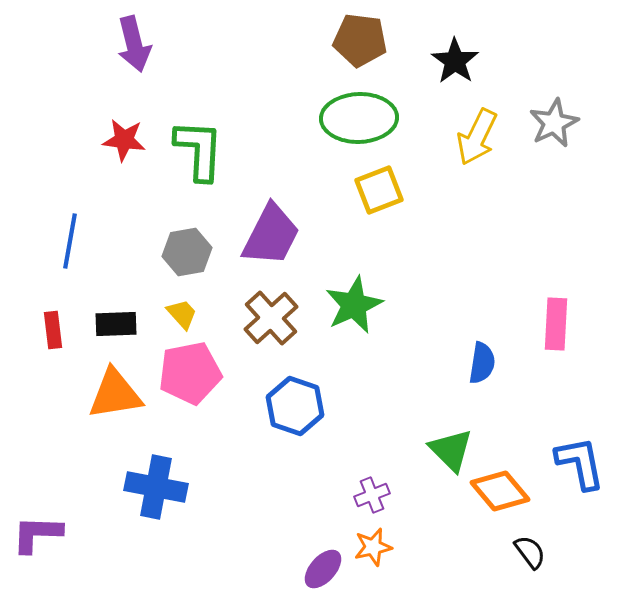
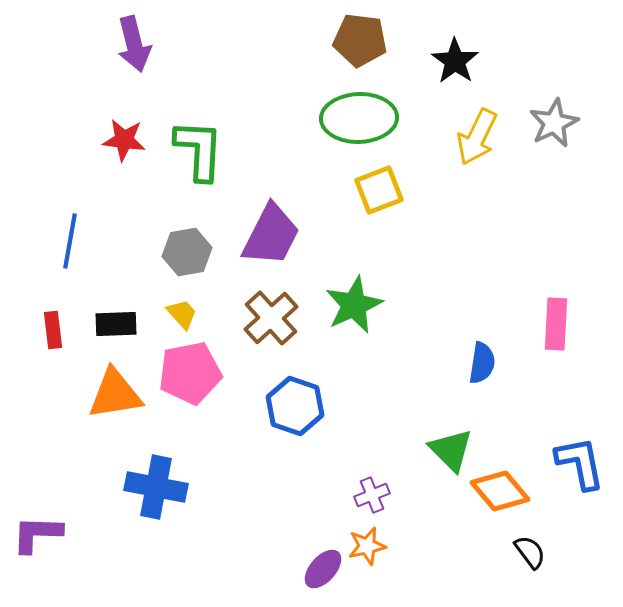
orange star: moved 6 px left, 1 px up
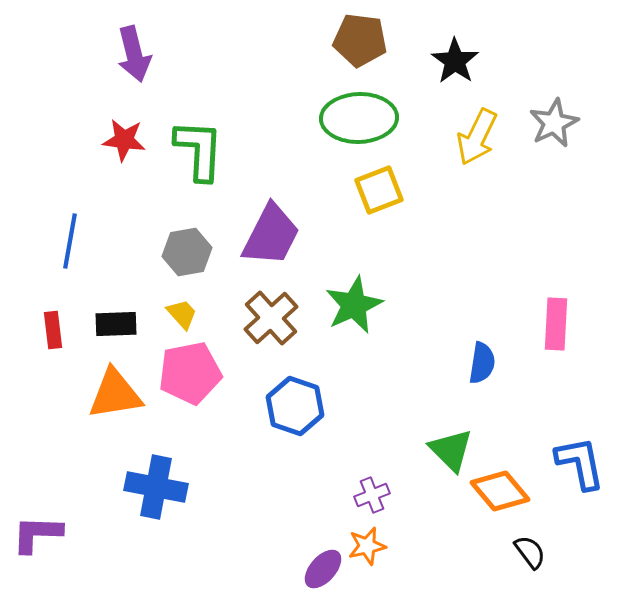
purple arrow: moved 10 px down
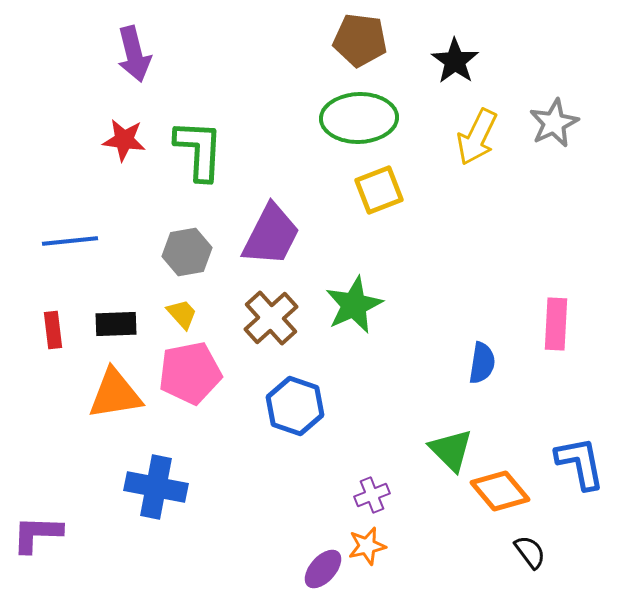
blue line: rotated 74 degrees clockwise
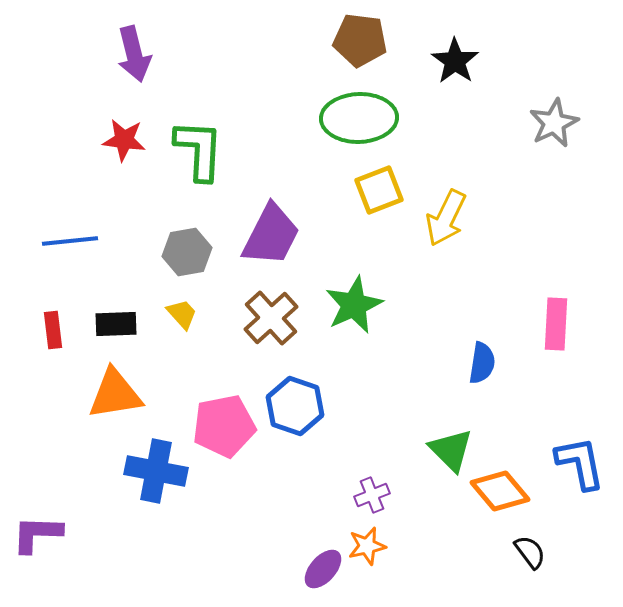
yellow arrow: moved 31 px left, 81 px down
pink pentagon: moved 34 px right, 53 px down
blue cross: moved 16 px up
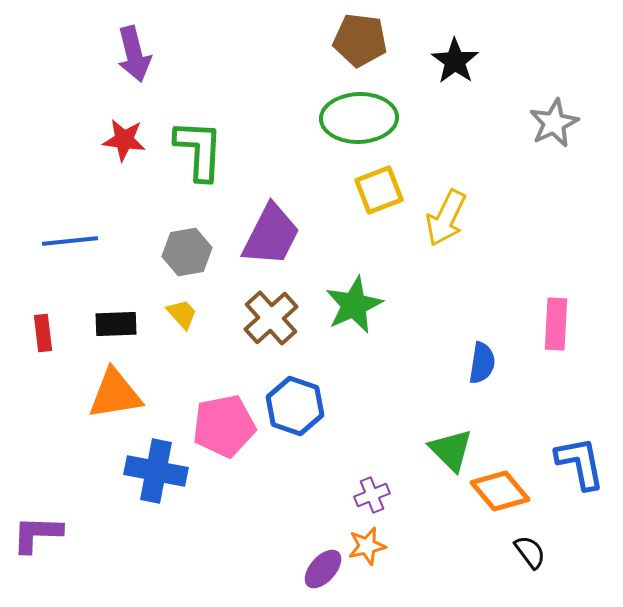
red rectangle: moved 10 px left, 3 px down
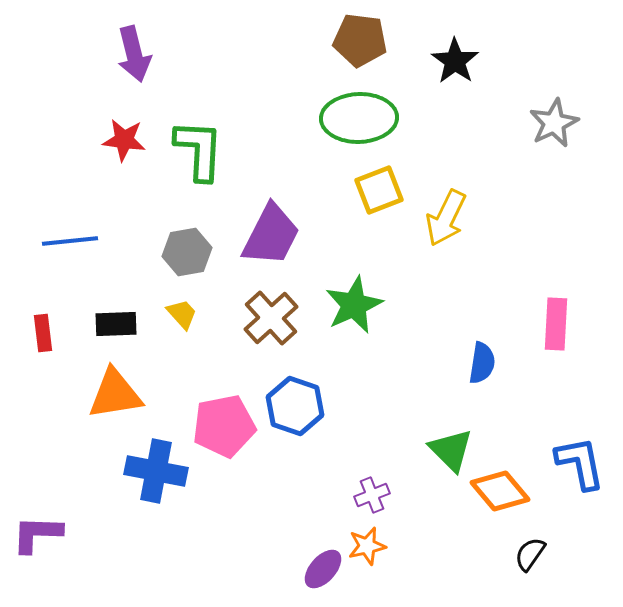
black semicircle: moved 2 px down; rotated 108 degrees counterclockwise
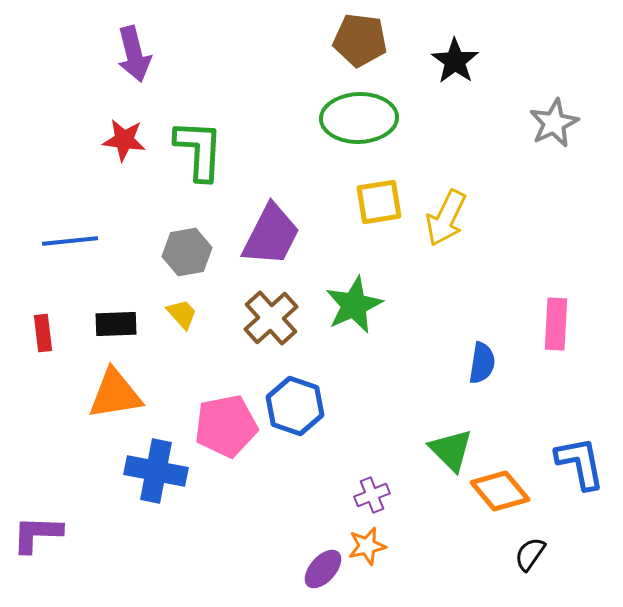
yellow square: moved 12 px down; rotated 12 degrees clockwise
pink pentagon: moved 2 px right
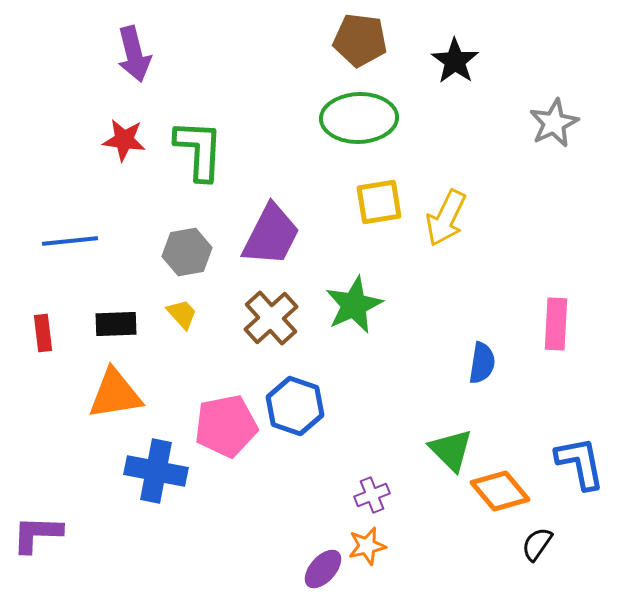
black semicircle: moved 7 px right, 10 px up
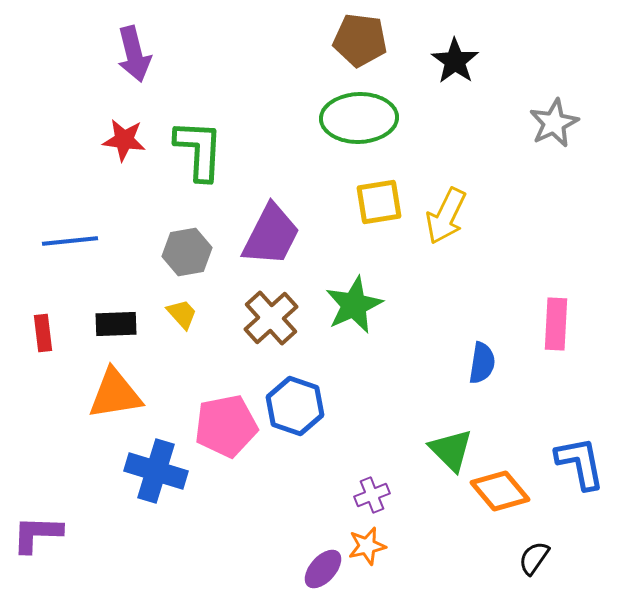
yellow arrow: moved 2 px up
blue cross: rotated 6 degrees clockwise
black semicircle: moved 3 px left, 14 px down
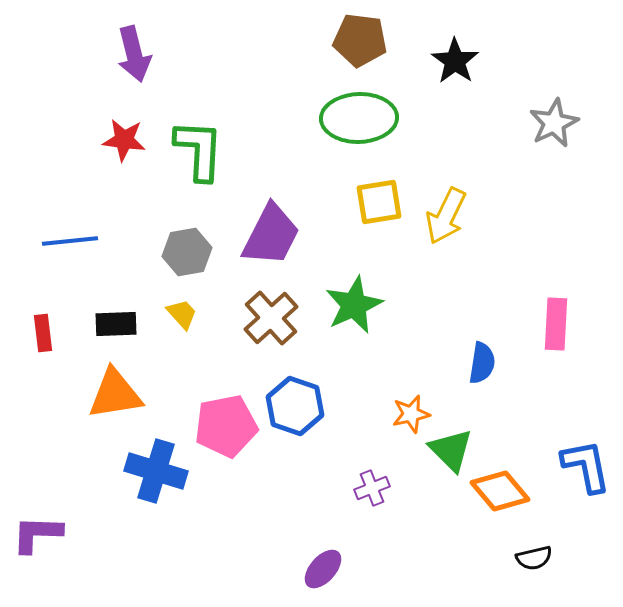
blue L-shape: moved 6 px right, 3 px down
purple cross: moved 7 px up
orange star: moved 44 px right, 132 px up
black semicircle: rotated 138 degrees counterclockwise
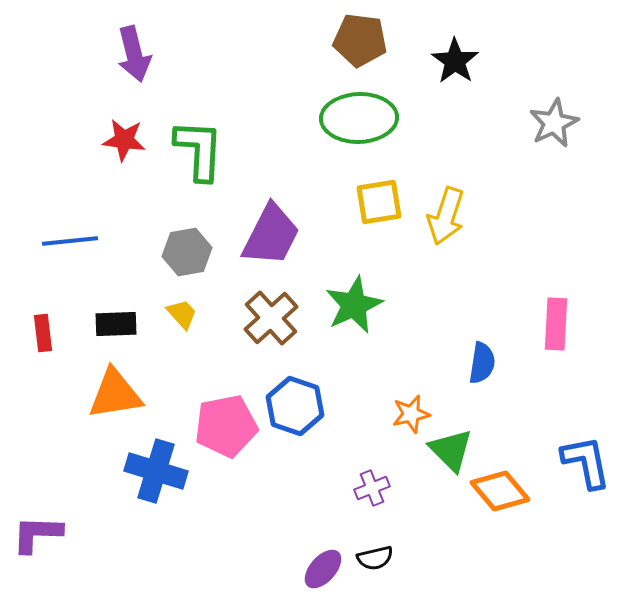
yellow arrow: rotated 8 degrees counterclockwise
blue L-shape: moved 4 px up
black semicircle: moved 159 px left
